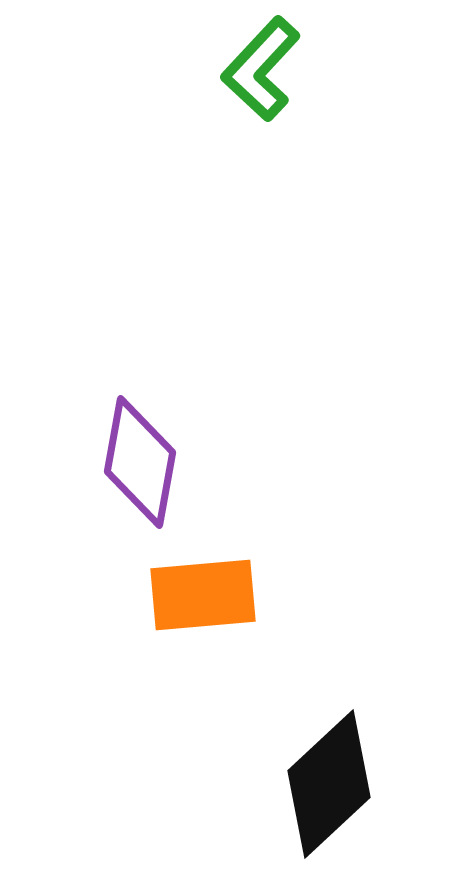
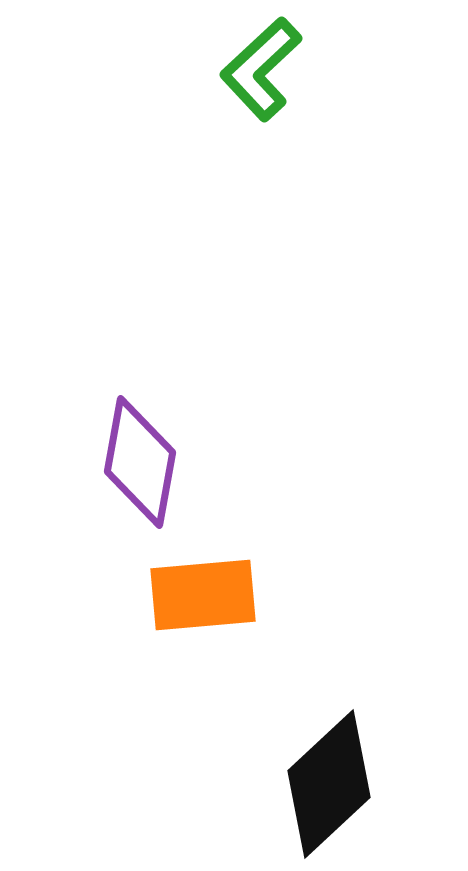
green L-shape: rotated 4 degrees clockwise
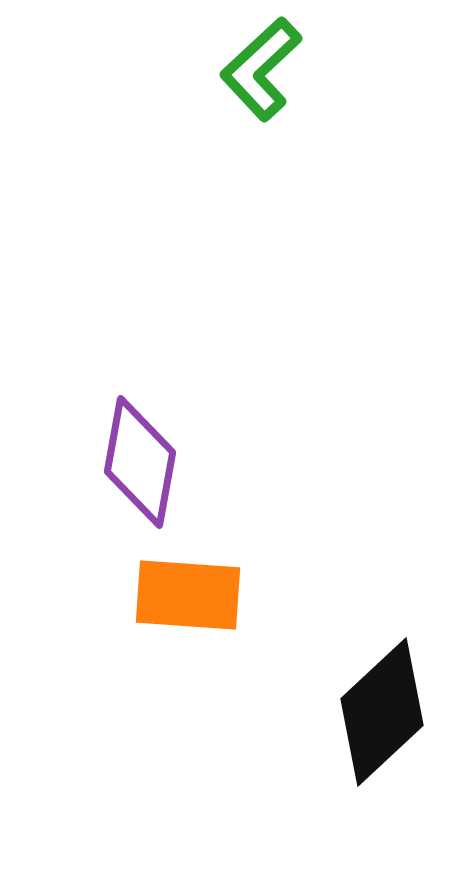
orange rectangle: moved 15 px left; rotated 9 degrees clockwise
black diamond: moved 53 px right, 72 px up
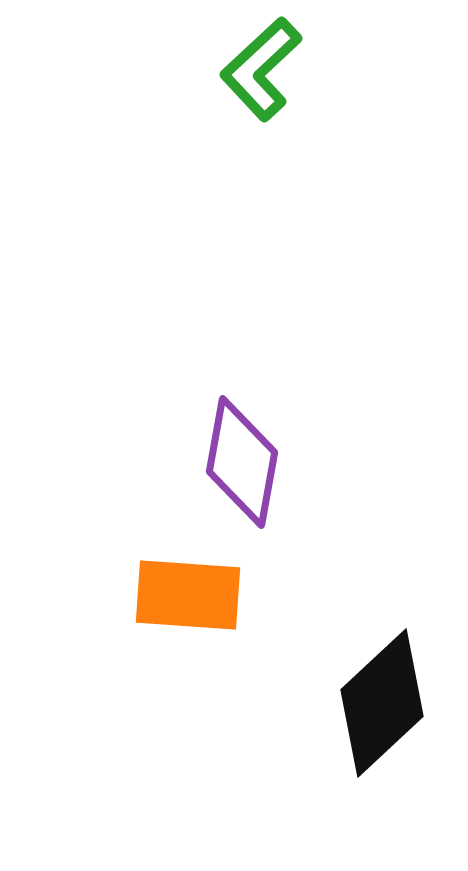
purple diamond: moved 102 px right
black diamond: moved 9 px up
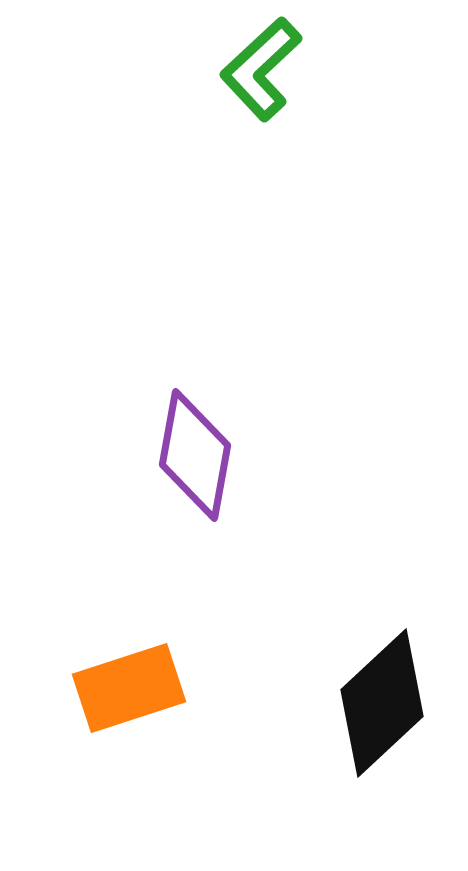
purple diamond: moved 47 px left, 7 px up
orange rectangle: moved 59 px left, 93 px down; rotated 22 degrees counterclockwise
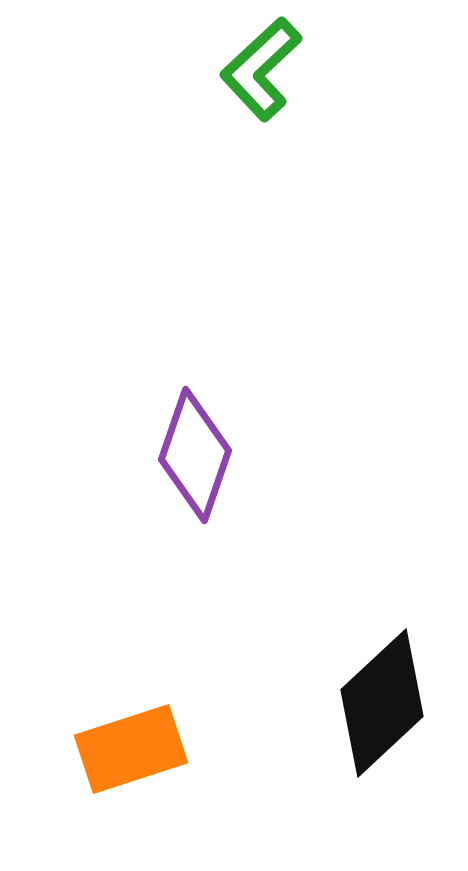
purple diamond: rotated 9 degrees clockwise
orange rectangle: moved 2 px right, 61 px down
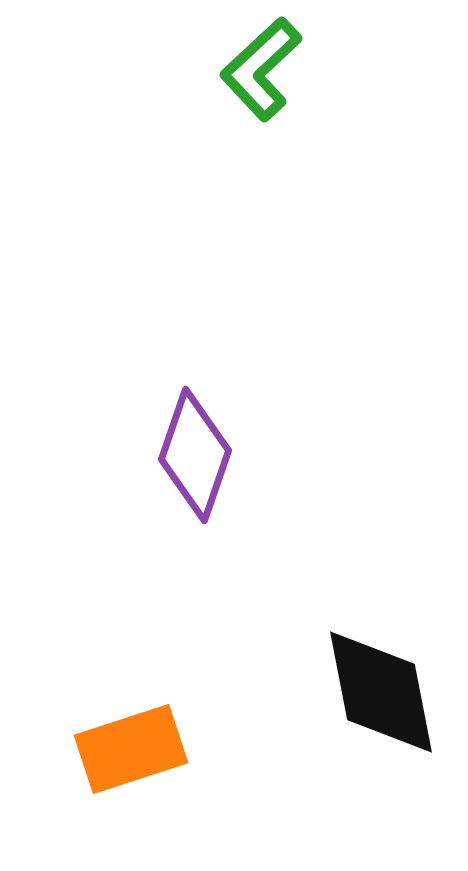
black diamond: moved 1 px left, 11 px up; rotated 58 degrees counterclockwise
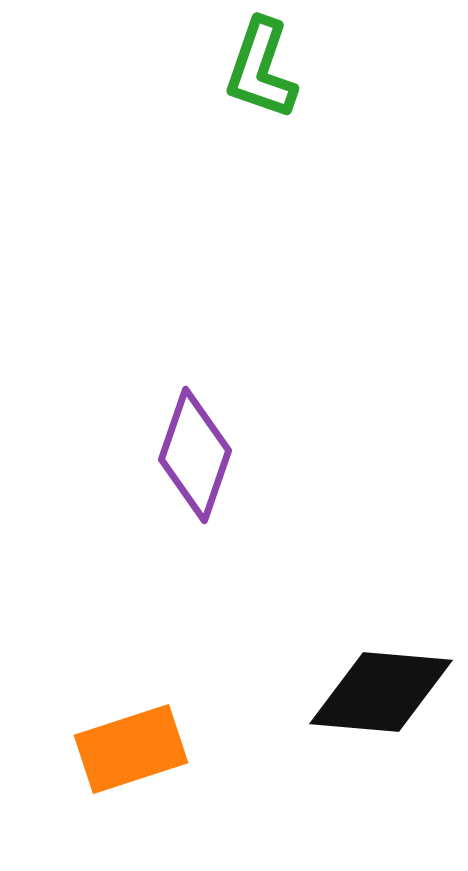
green L-shape: rotated 28 degrees counterclockwise
black diamond: rotated 74 degrees counterclockwise
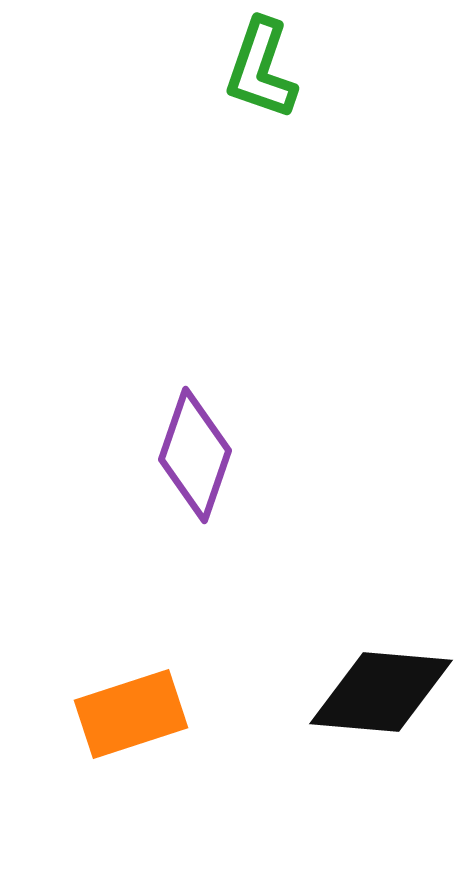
orange rectangle: moved 35 px up
